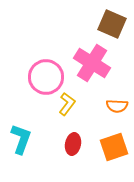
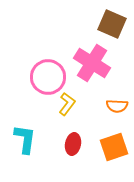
pink circle: moved 2 px right
cyan L-shape: moved 4 px right; rotated 12 degrees counterclockwise
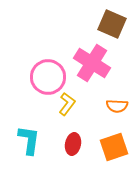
cyan L-shape: moved 4 px right, 1 px down
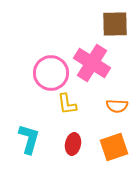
brown square: moved 3 px right; rotated 24 degrees counterclockwise
pink circle: moved 3 px right, 4 px up
yellow L-shape: rotated 135 degrees clockwise
cyan L-shape: moved 1 px up; rotated 8 degrees clockwise
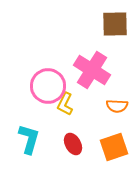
pink cross: moved 7 px down
pink circle: moved 3 px left, 13 px down
yellow L-shape: moved 2 px left; rotated 35 degrees clockwise
red ellipse: rotated 40 degrees counterclockwise
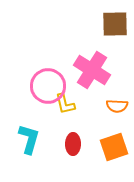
yellow L-shape: rotated 40 degrees counterclockwise
red ellipse: rotated 30 degrees clockwise
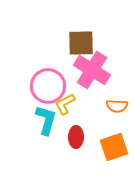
brown square: moved 34 px left, 19 px down
yellow L-shape: rotated 75 degrees clockwise
cyan L-shape: moved 17 px right, 19 px up
red ellipse: moved 3 px right, 7 px up
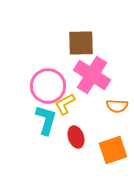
pink cross: moved 5 px down
red ellipse: rotated 20 degrees counterclockwise
orange square: moved 1 px left, 3 px down
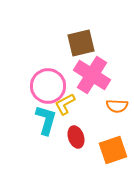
brown square: rotated 12 degrees counterclockwise
